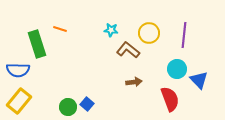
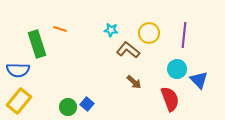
brown arrow: rotated 49 degrees clockwise
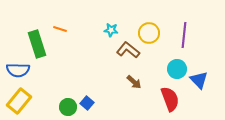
blue square: moved 1 px up
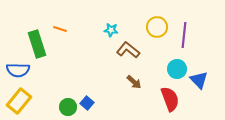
yellow circle: moved 8 px right, 6 px up
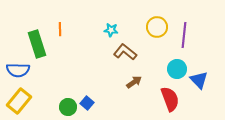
orange line: rotated 72 degrees clockwise
brown L-shape: moved 3 px left, 2 px down
brown arrow: rotated 77 degrees counterclockwise
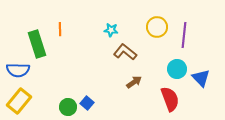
blue triangle: moved 2 px right, 2 px up
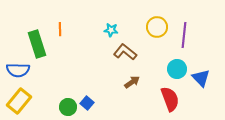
brown arrow: moved 2 px left
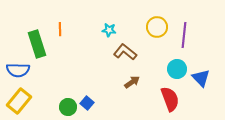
cyan star: moved 2 px left
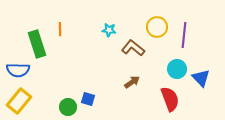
brown L-shape: moved 8 px right, 4 px up
blue square: moved 1 px right, 4 px up; rotated 24 degrees counterclockwise
